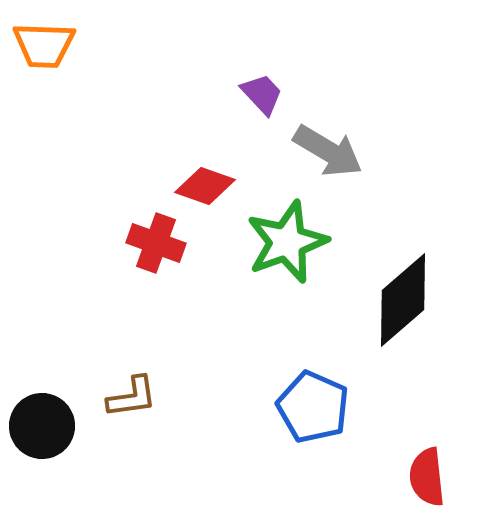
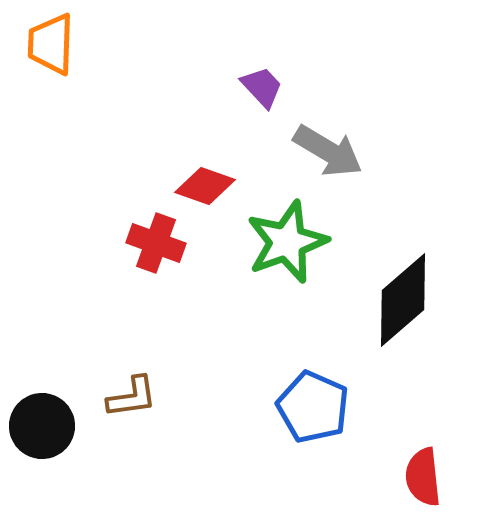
orange trapezoid: moved 7 px right, 1 px up; rotated 90 degrees clockwise
purple trapezoid: moved 7 px up
red semicircle: moved 4 px left
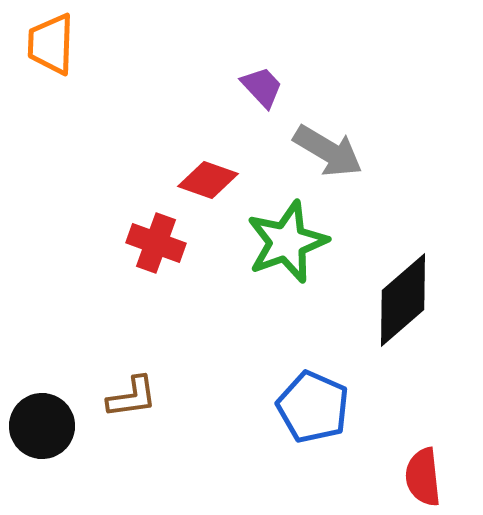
red diamond: moved 3 px right, 6 px up
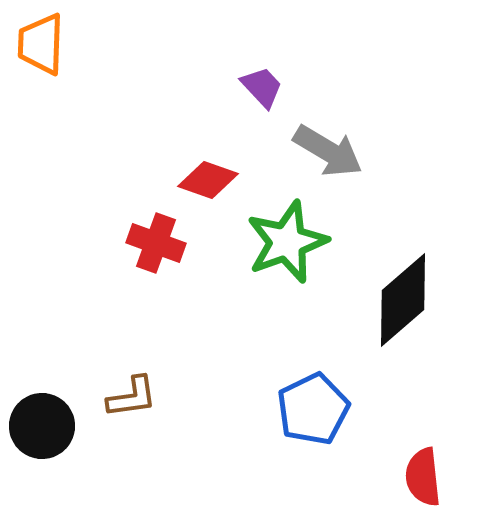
orange trapezoid: moved 10 px left
blue pentagon: moved 2 px down; rotated 22 degrees clockwise
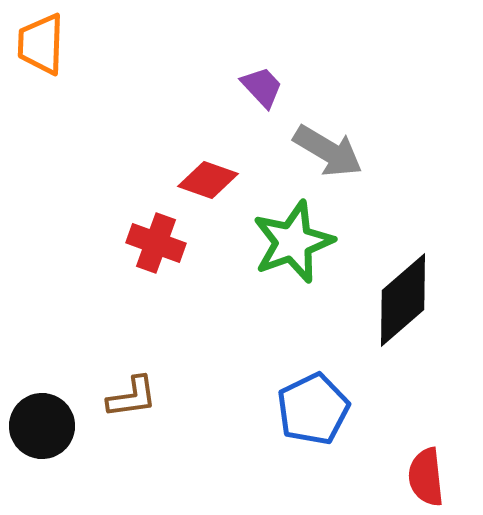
green star: moved 6 px right
red semicircle: moved 3 px right
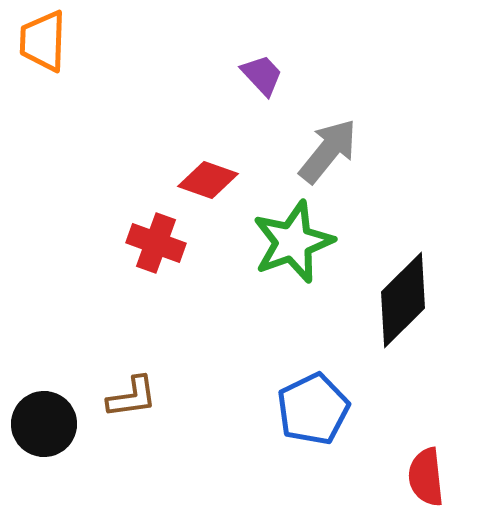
orange trapezoid: moved 2 px right, 3 px up
purple trapezoid: moved 12 px up
gray arrow: rotated 82 degrees counterclockwise
black diamond: rotated 4 degrees counterclockwise
black circle: moved 2 px right, 2 px up
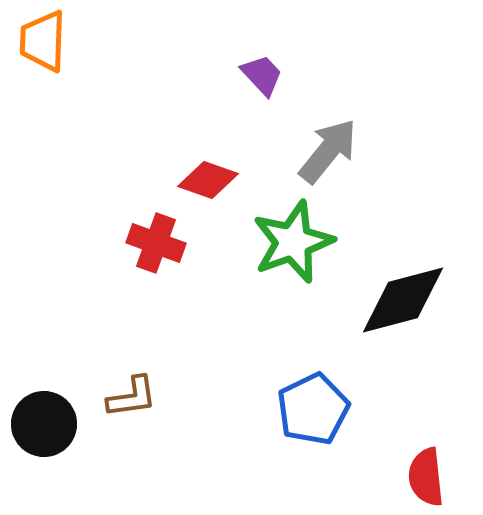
black diamond: rotated 30 degrees clockwise
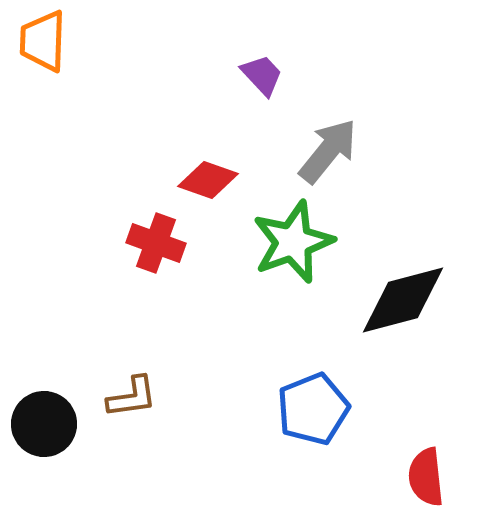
blue pentagon: rotated 4 degrees clockwise
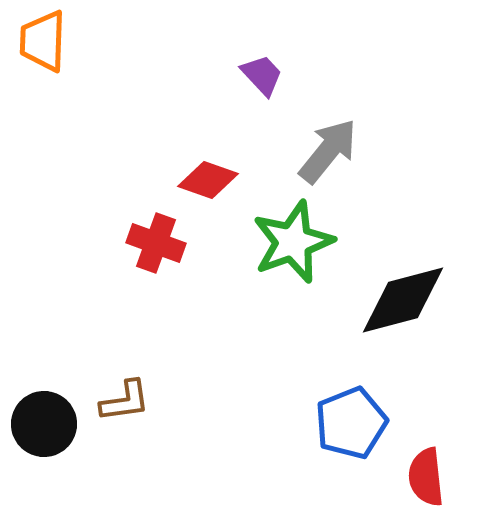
brown L-shape: moved 7 px left, 4 px down
blue pentagon: moved 38 px right, 14 px down
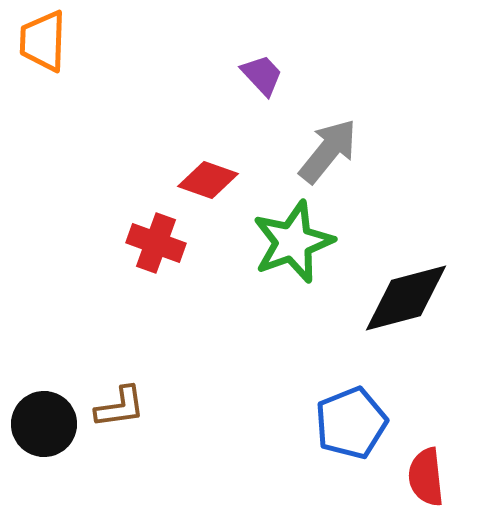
black diamond: moved 3 px right, 2 px up
brown L-shape: moved 5 px left, 6 px down
